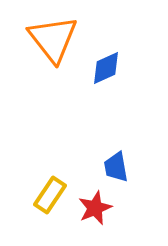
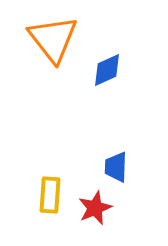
blue diamond: moved 1 px right, 2 px down
blue trapezoid: rotated 12 degrees clockwise
yellow rectangle: rotated 30 degrees counterclockwise
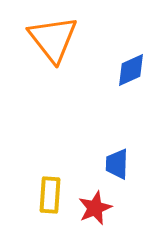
blue diamond: moved 24 px right
blue trapezoid: moved 1 px right, 3 px up
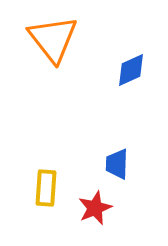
yellow rectangle: moved 4 px left, 7 px up
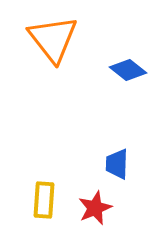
blue diamond: moved 3 px left; rotated 63 degrees clockwise
yellow rectangle: moved 2 px left, 12 px down
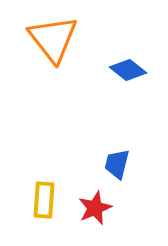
blue trapezoid: rotated 12 degrees clockwise
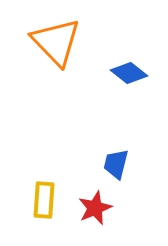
orange triangle: moved 3 px right, 3 px down; rotated 6 degrees counterclockwise
blue diamond: moved 1 px right, 3 px down
blue trapezoid: moved 1 px left
